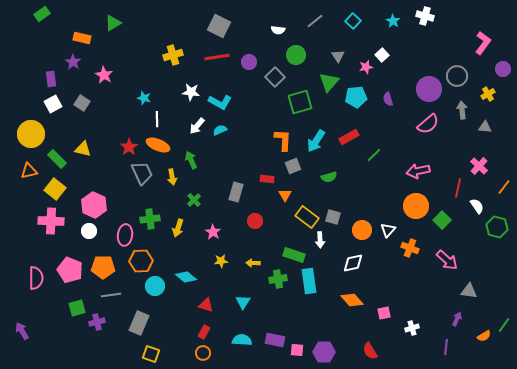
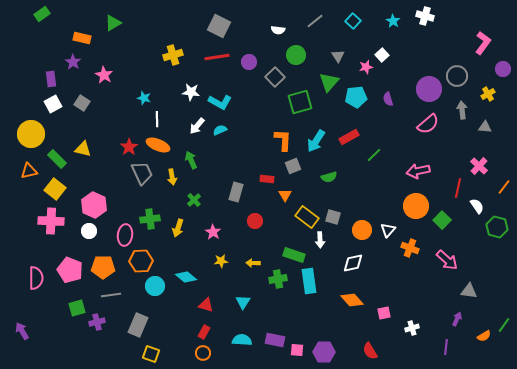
gray rectangle at (139, 323): moved 1 px left, 2 px down
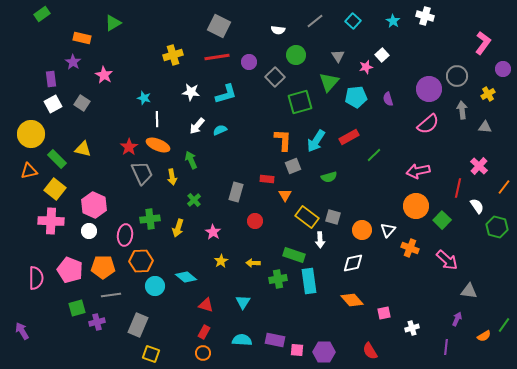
cyan L-shape at (220, 102): moved 6 px right, 8 px up; rotated 45 degrees counterclockwise
yellow star at (221, 261): rotated 24 degrees counterclockwise
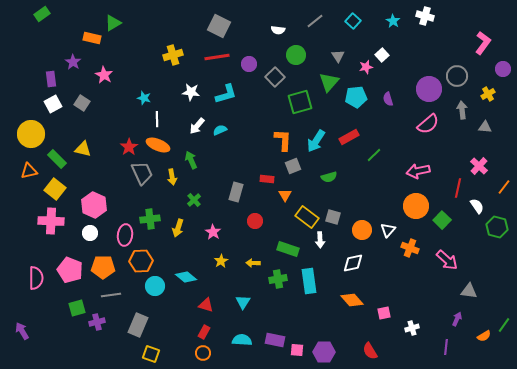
orange rectangle at (82, 38): moved 10 px right
purple circle at (249, 62): moved 2 px down
white circle at (89, 231): moved 1 px right, 2 px down
green rectangle at (294, 255): moved 6 px left, 6 px up
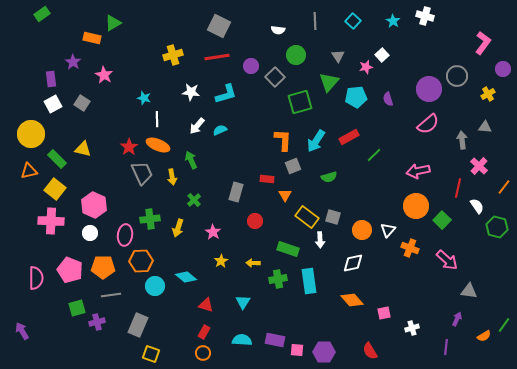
gray line at (315, 21): rotated 54 degrees counterclockwise
purple circle at (249, 64): moved 2 px right, 2 px down
gray arrow at (462, 110): moved 30 px down
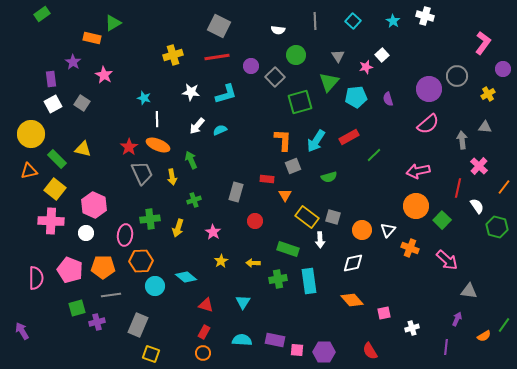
green cross at (194, 200): rotated 24 degrees clockwise
white circle at (90, 233): moved 4 px left
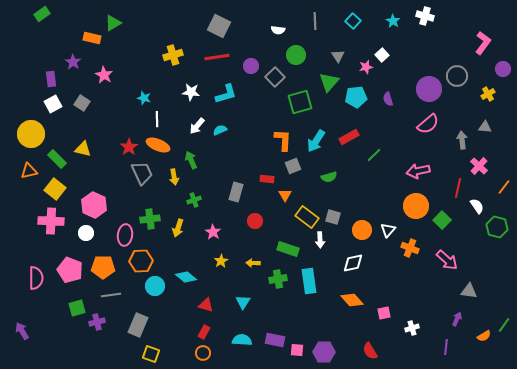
yellow arrow at (172, 177): moved 2 px right
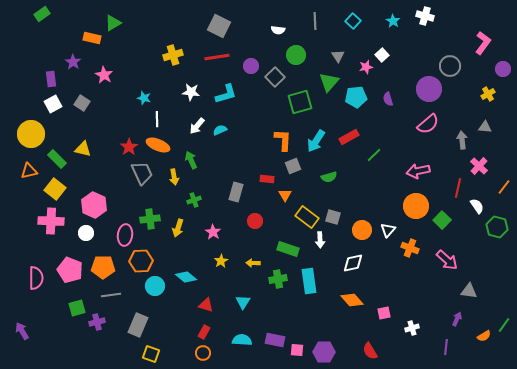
gray circle at (457, 76): moved 7 px left, 10 px up
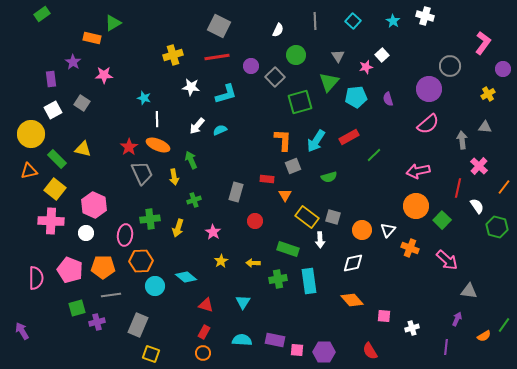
white semicircle at (278, 30): rotated 72 degrees counterclockwise
pink star at (104, 75): rotated 30 degrees counterclockwise
white star at (191, 92): moved 5 px up
white square at (53, 104): moved 6 px down
pink square at (384, 313): moved 3 px down; rotated 16 degrees clockwise
